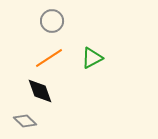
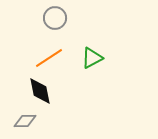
gray circle: moved 3 px right, 3 px up
black diamond: rotated 8 degrees clockwise
gray diamond: rotated 45 degrees counterclockwise
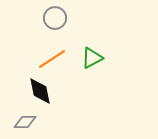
orange line: moved 3 px right, 1 px down
gray diamond: moved 1 px down
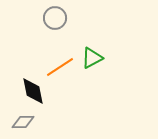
orange line: moved 8 px right, 8 px down
black diamond: moved 7 px left
gray diamond: moved 2 px left
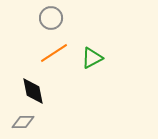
gray circle: moved 4 px left
orange line: moved 6 px left, 14 px up
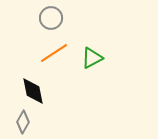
gray diamond: rotated 60 degrees counterclockwise
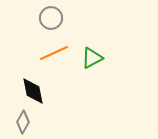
orange line: rotated 8 degrees clockwise
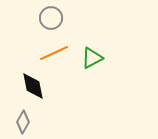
black diamond: moved 5 px up
